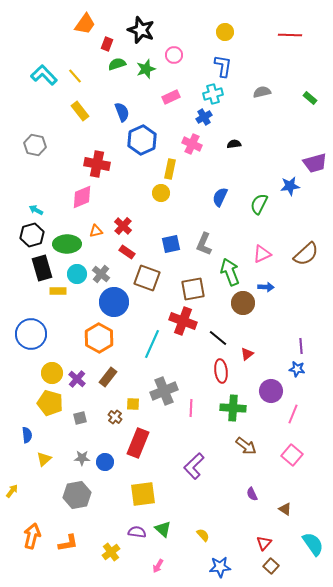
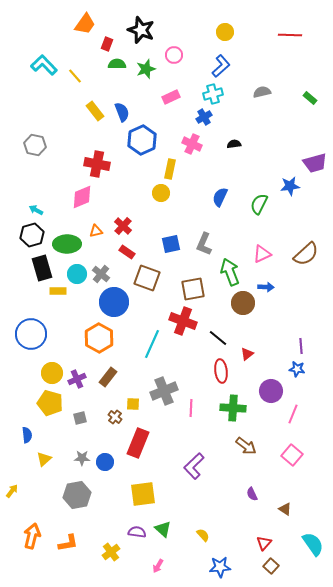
green semicircle at (117, 64): rotated 18 degrees clockwise
blue L-shape at (223, 66): moved 2 px left; rotated 40 degrees clockwise
cyan L-shape at (44, 75): moved 10 px up
yellow rectangle at (80, 111): moved 15 px right
purple cross at (77, 379): rotated 24 degrees clockwise
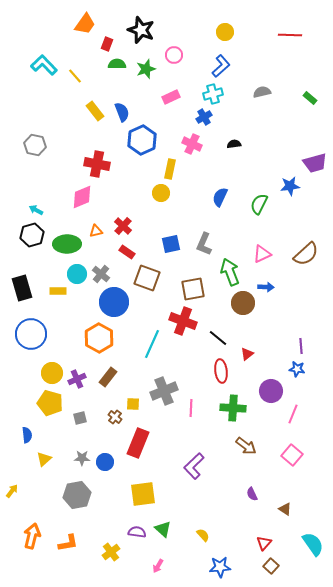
black rectangle at (42, 268): moved 20 px left, 20 px down
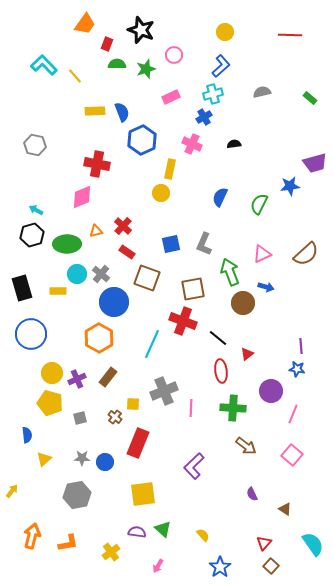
yellow rectangle at (95, 111): rotated 54 degrees counterclockwise
blue arrow at (266, 287): rotated 14 degrees clockwise
blue star at (220, 567): rotated 30 degrees counterclockwise
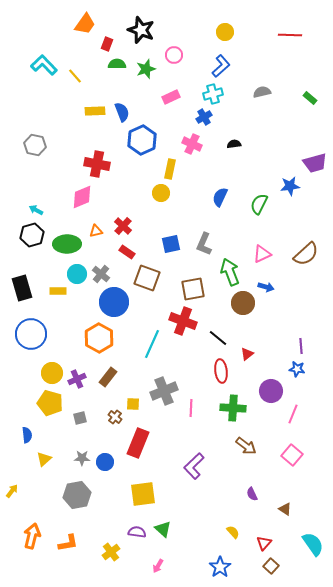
yellow semicircle at (203, 535): moved 30 px right, 3 px up
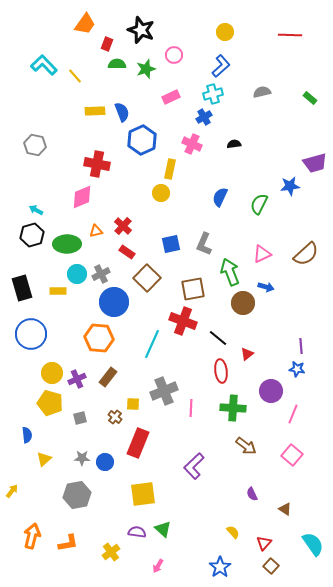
gray cross at (101, 274): rotated 24 degrees clockwise
brown square at (147, 278): rotated 24 degrees clockwise
orange hexagon at (99, 338): rotated 24 degrees counterclockwise
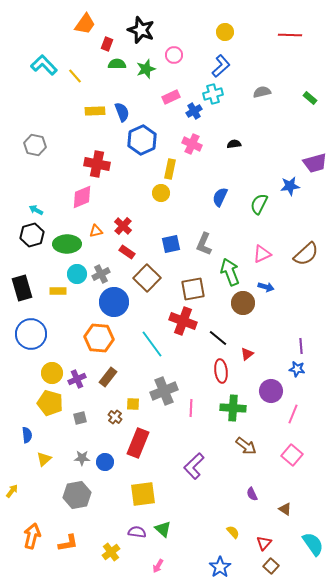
blue cross at (204, 117): moved 10 px left, 6 px up
cyan line at (152, 344): rotated 60 degrees counterclockwise
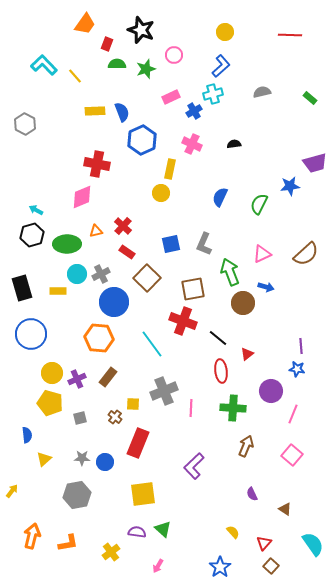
gray hexagon at (35, 145): moved 10 px left, 21 px up; rotated 15 degrees clockwise
brown arrow at (246, 446): rotated 105 degrees counterclockwise
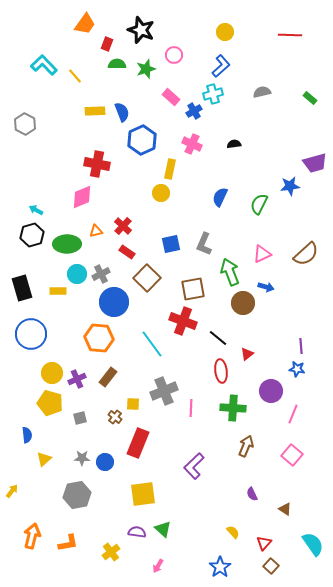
pink rectangle at (171, 97): rotated 66 degrees clockwise
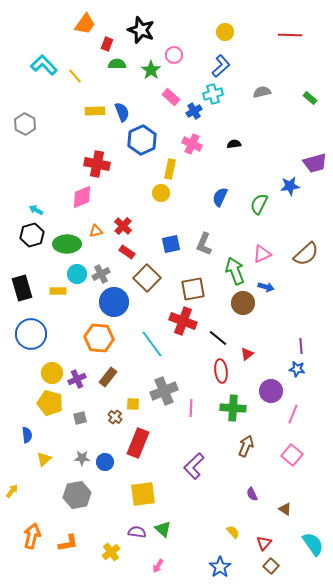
green star at (146, 69): moved 5 px right, 1 px down; rotated 18 degrees counterclockwise
green arrow at (230, 272): moved 5 px right, 1 px up
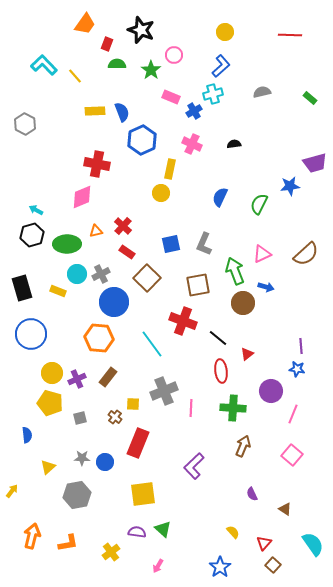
pink rectangle at (171, 97): rotated 18 degrees counterclockwise
brown square at (193, 289): moved 5 px right, 4 px up
yellow rectangle at (58, 291): rotated 21 degrees clockwise
brown arrow at (246, 446): moved 3 px left
yellow triangle at (44, 459): moved 4 px right, 8 px down
brown square at (271, 566): moved 2 px right, 1 px up
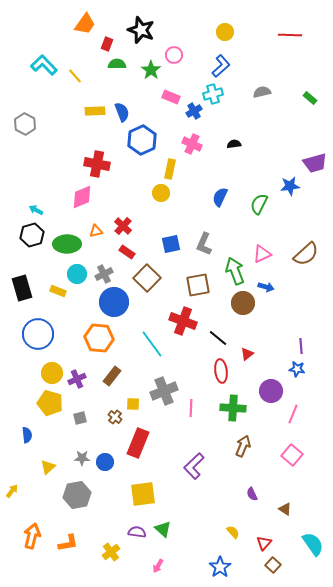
gray cross at (101, 274): moved 3 px right
blue circle at (31, 334): moved 7 px right
brown rectangle at (108, 377): moved 4 px right, 1 px up
